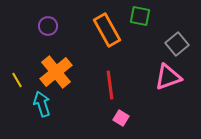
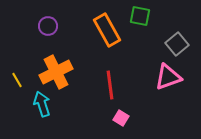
orange cross: rotated 12 degrees clockwise
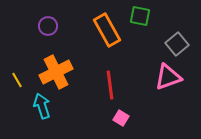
cyan arrow: moved 2 px down
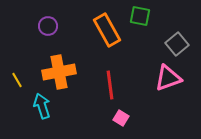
orange cross: moved 3 px right; rotated 16 degrees clockwise
pink triangle: moved 1 px down
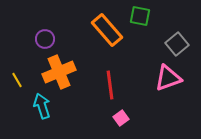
purple circle: moved 3 px left, 13 px down
orange rectangle: rotated 12 degrees counterclockwise
orange cross: rotated 12 degrees counterclockwise
pink square: rotated 21 degrees clockwise
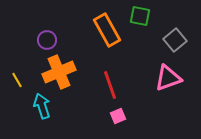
orange rectangle: rotated 12 degrees clockwise
purple circle: moved 2 px right, 1 px down
gray square: moved 2 px left, 4 px up
red line: rotated 12 degrees counterclockwise
pink square: moved 3 px left, 2 px up; rotated 14 degrees clockwise
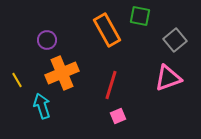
orange cross: moved 3 px right, 1 px down
red line: moved 1 px right; rotated 36 degrees clockwise
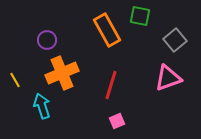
yellow line: moved 2 px left
pink square: moved 1 px left, 5 px down
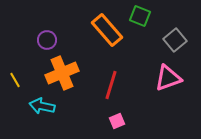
green square: rotated 10 degrees clockwise
orange rectangle: rotated 12 degrees counterclockwise
cyan arrow: rotated 60 degrees counterclockwise
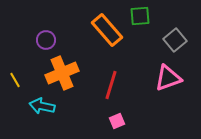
green square: rotated 25 degrees counterclockwise
purple circle: moved 1 px left
